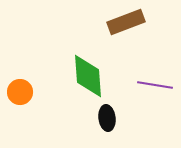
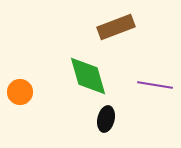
brown rectangle: moved 10 px left, 5 px down
green diamond: rotated 12 degrees counterclockwise
black ellipse: moved 1 px left, 1 px down; rotated 20 degrees clockwise
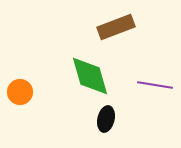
green diamond: moved 2 px right
